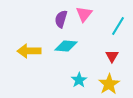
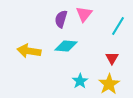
yellow arrow: rotated 10 degrees clockwise
red triangle: moved 2 px down
cyan star: moved 1 px right, 1 px down
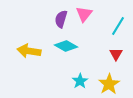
cyan diamond: rotated 25 degrees clockwise
red triangle: moved 4 px right, 4 px up
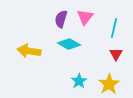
pink triangle: moved 1 px right, 3 px down
cyan line: moved 4 px left, 2 px down; rotated 18 degrees counterclockwise
cyan diamond: moved 3 px right, 2 px up
cyan star: moved 1 px left
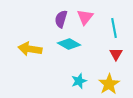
cyan line: rotated 24 degrees counterclockwise
yellow arrow: moved 1 px right, 2 px up
cyan star: rotated 14 degrees clockwise
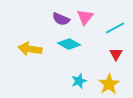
purple semicircle: rotated 84 degrees counterclockwise
cyan line: moved 1 px right; rotated 72 degrees clockwise
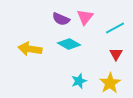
yellow star: moved 1 px right, 1 px up
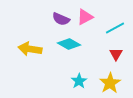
pink triangle: rotated 24 degrees clockwise
cyan star: rotated 14 degrees counterclockwise
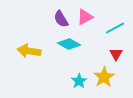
purple semicircle: rotated 36 degrees clockwise
yellow arrow: moved 1 px left, 2 px down
yellow star: moved 6 px left, 6 px up
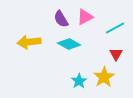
yellow arrow: moved 9 px up; rotated 15 degrees counterclockwise
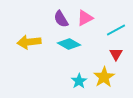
pink triangle: moved 1 px down
cyan line: moved 1 px right, 2 px down
